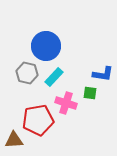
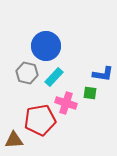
red pentagon: moved 2 px right
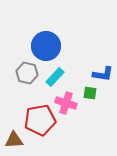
cyan rectangle: moved 1 px right
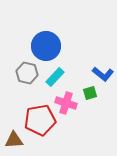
blue L-shape: rotated 30 degrees clockwise
green square: rotated 24 degrees counterclockwise
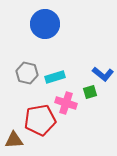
blue circle: moved 1 px left, 22 px up
cyan rectangle: rotated 30 degrees clockwise
green square: moved 1 px up
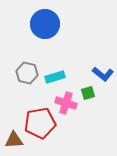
green square: moved 2 px left, 1 px down
red pentagon: moved 3 px down
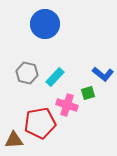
cyan rectangle: rotated 30 degrees counterclockwise
pink cross: moved 1 px right, 2 px down
